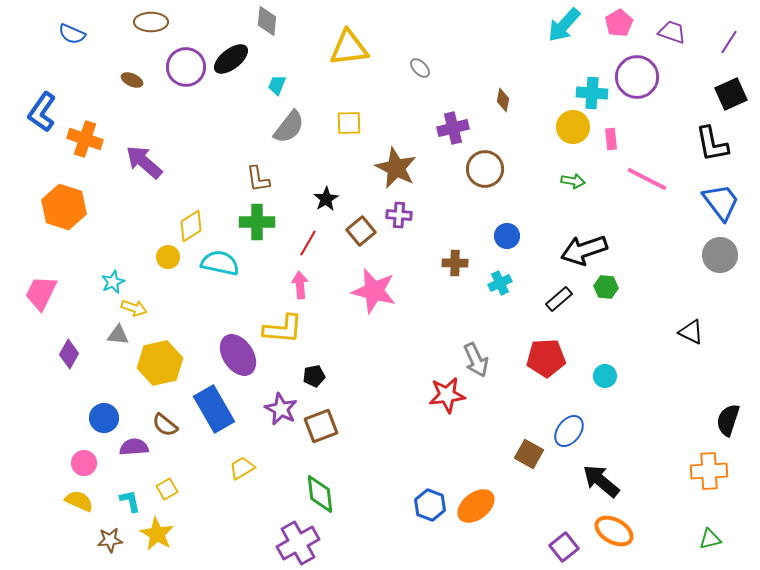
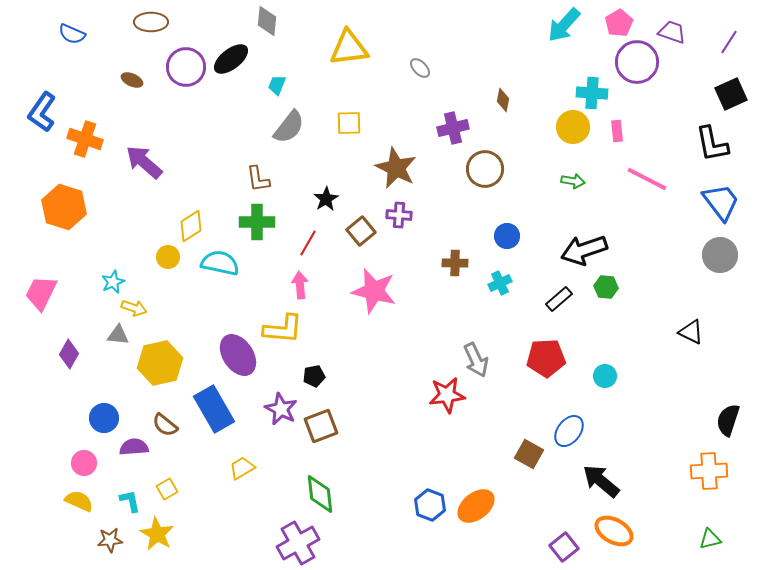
purple circle at (637, 77): moved 15 px up
pink rectangle at (611, 139): moved 6 px right, 8 px up
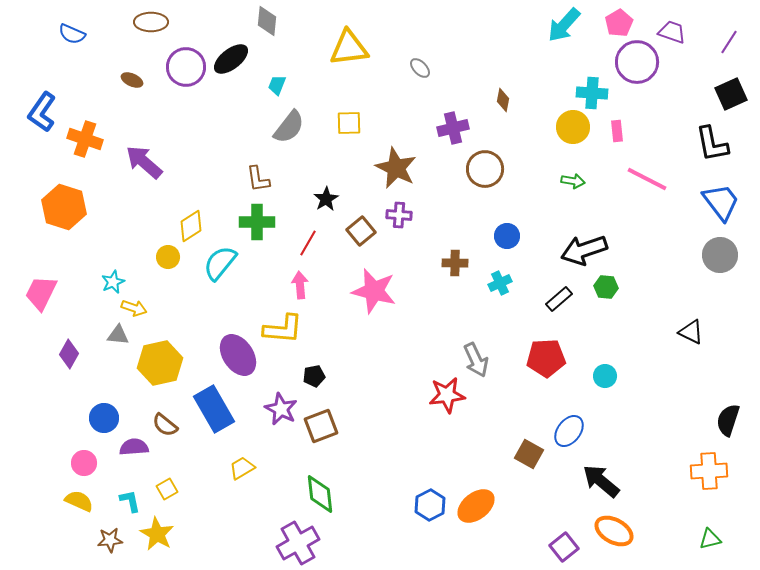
cyan semicircle at (220, 263): rotated 63 degrees counterclockwise
blue hexagon at (430, 505): rotated 12 degrees clockwise
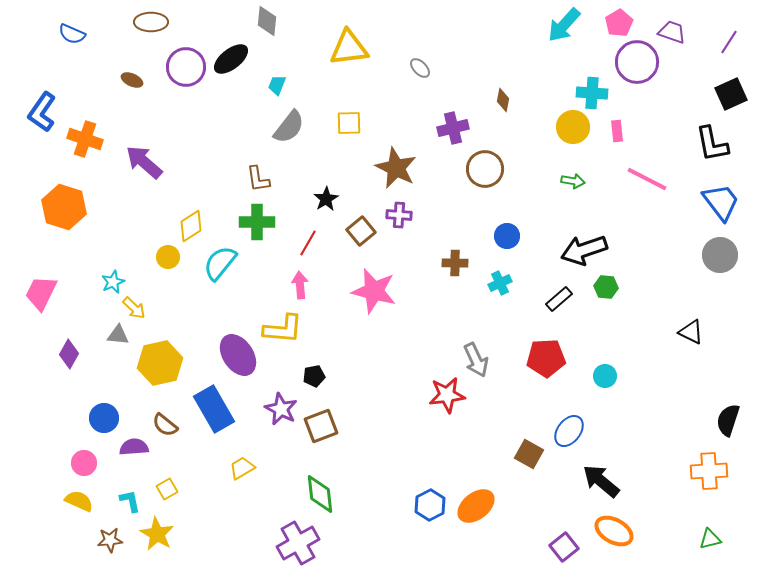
yellow arrow at (134, 308): rotated 25 degrees clockwise
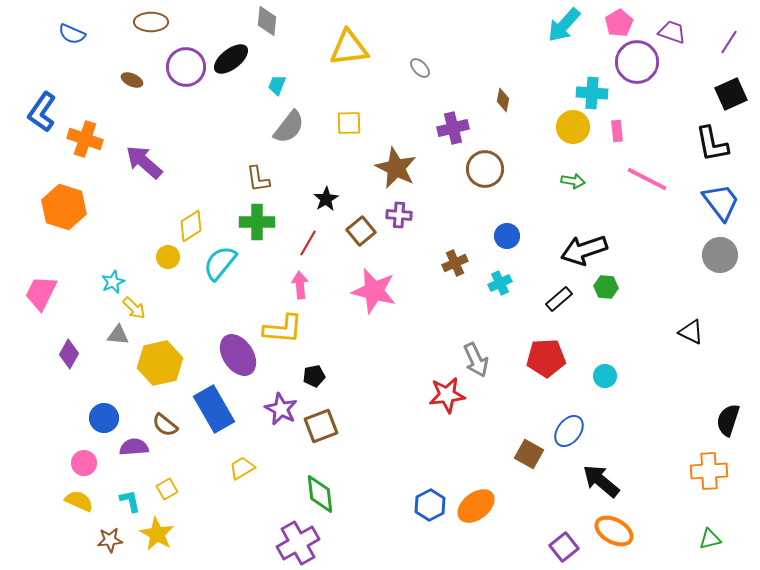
brown cross at (455, 263): rotated 25 degrees counterclockwise
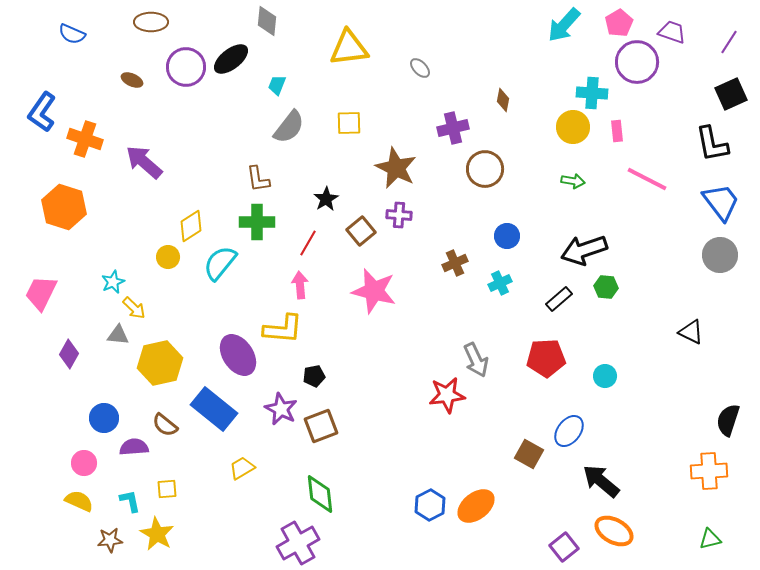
blue rectangle at (214, 409): rotated 21 degrees counterclockwise
yellow square at (167, 489): rotated 25 degrees clockwise
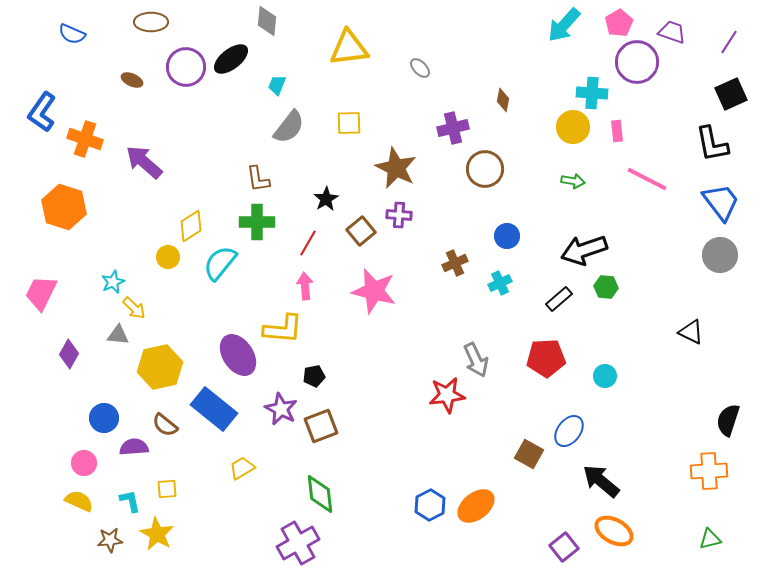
pink arrow at (300, 285): moved 5 px right, 1 px down
yellow hexagon at (160, 363): moved 4 px down
